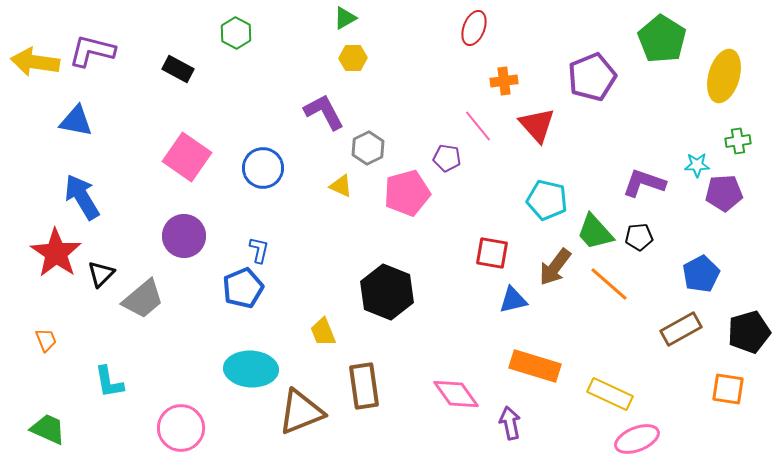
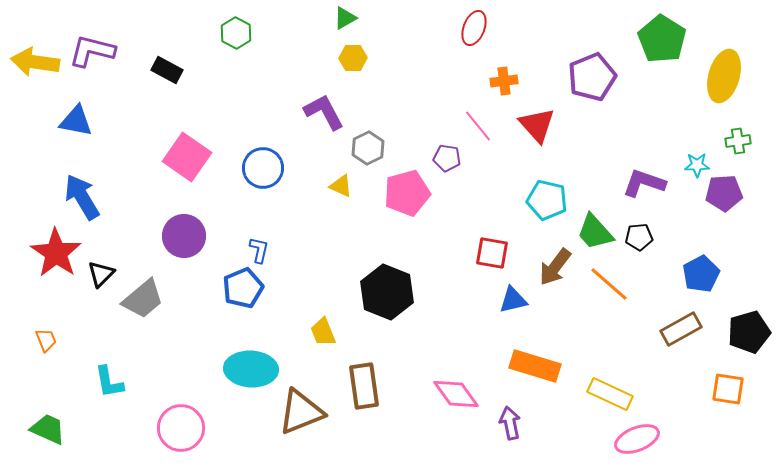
black rectangle at (178, 69): moved 11 px left, 1 px down
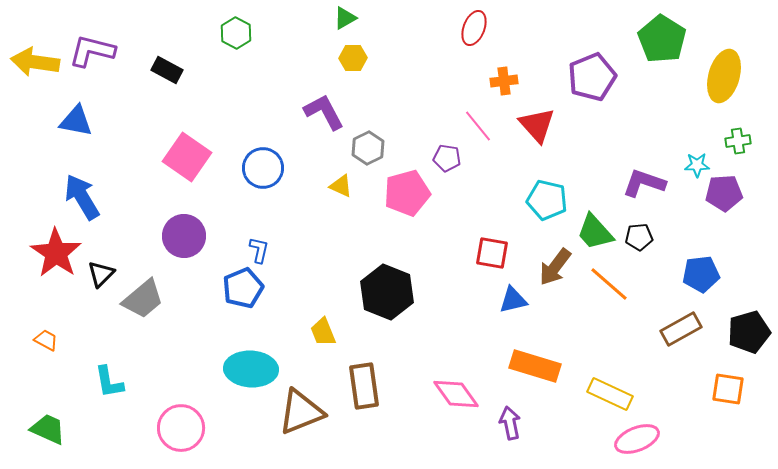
blue pentagon at (701, 274): rotated 21 degrees clockwise
orange trapezoid at (46, 340): rotated 40 degrees counterclockwise
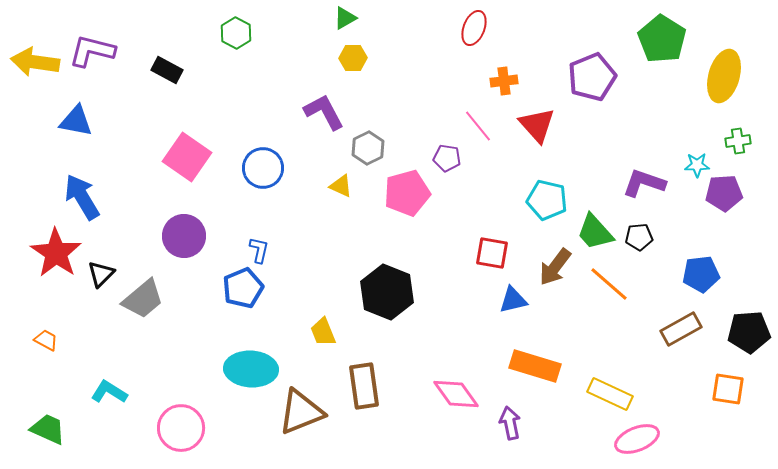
black pentagon at (749, 332): rotated 12 degrees clockwise
cyan L-shape at (109, 382): moved 10 px down; rotated 132 degrees clockwise
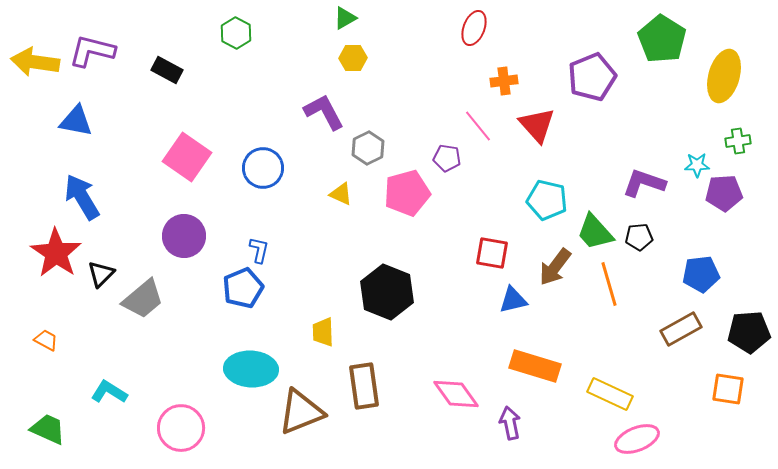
yellow triangle at (341, 186): moved 8 px down
orange line at (609, 284): rotated 33 degrees clockwise
yellow trapezoid at (323, 332): rotated 20 degrees clockwise
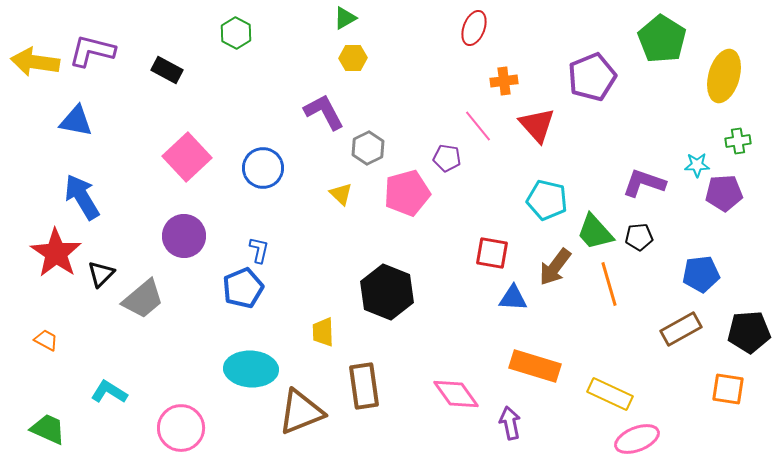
pink square at (187, 157): rotated 12 degrees clockwise
yellow triangle at (341, 194): rotated 20 degrees clockwise
blue triangle at (513, 300): moved 2 px up; rotated 16 degrees clockwise
